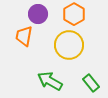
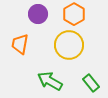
orange trapezoid: moved 4 px left, 8 px down
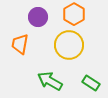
purple circle: moved 3 px down
green rectangle: rotated 18 degrees counterclockwise
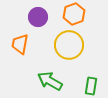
orange hexagon: rotated 10 degrees clockwise
green rectangle: moved 3 px down; rotated 66 degrees clockwise
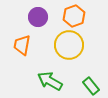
orange hexagon: moved 2 px down
orange trapezoid: moved 2 px right, 1 px down
green rectangle: rotated 48 degrees counterclockwise
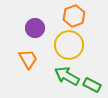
purple circle: moved 3 px left, 11 px down
orange trapezoid: moved 6 px right, 14 px down; rotated 140 degrees clockwise
green arrow: moved 17 px right, 5 px up
green rectangle: moved 1 px right, 1 px up; rotated 24 degrees counterclockwise
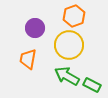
orange trapezoid: rotated 140 degrees counterclockwise
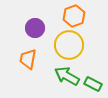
green rectangle: moved 1 px right, 1 px up
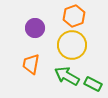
yellow circle: moved 3 px right
orange trapezoid: moved 3 px right, 5 px down
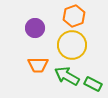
orange trapezoid: moved 7 px right, 1 px down; rotated 100 degrees counterclockwise
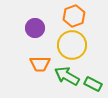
orange trapezoid: moved 2 px right, 1 px up
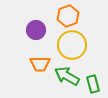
orange hexagon: moved 6 px left
purple circle: moved 1 px right, 2 px down
green rectangle: rotated 48 degrees clockwise
